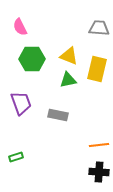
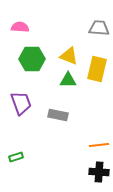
pink semicircle: rotated 120 degrees clockwise
green triangle: rotated 12 degrees clockwise
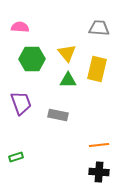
yellow triangle: moved 2 px left, 3 px up; rotated 30 degrees clockwise
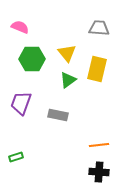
pink semicircle: rotated 18 degrees clockwise
green triangle: rotated 36 degrees counterclockwise
purple trapezoid: rotated 140 degrees counterclockwise
